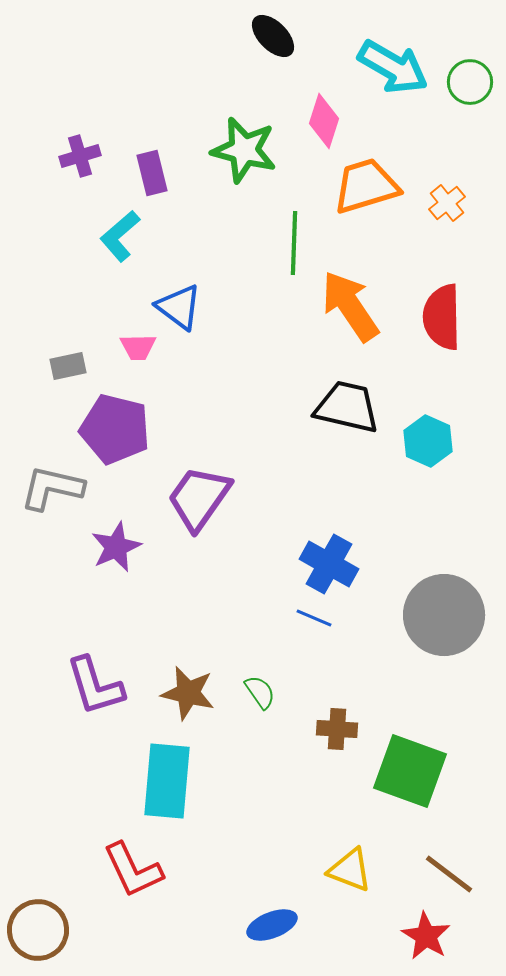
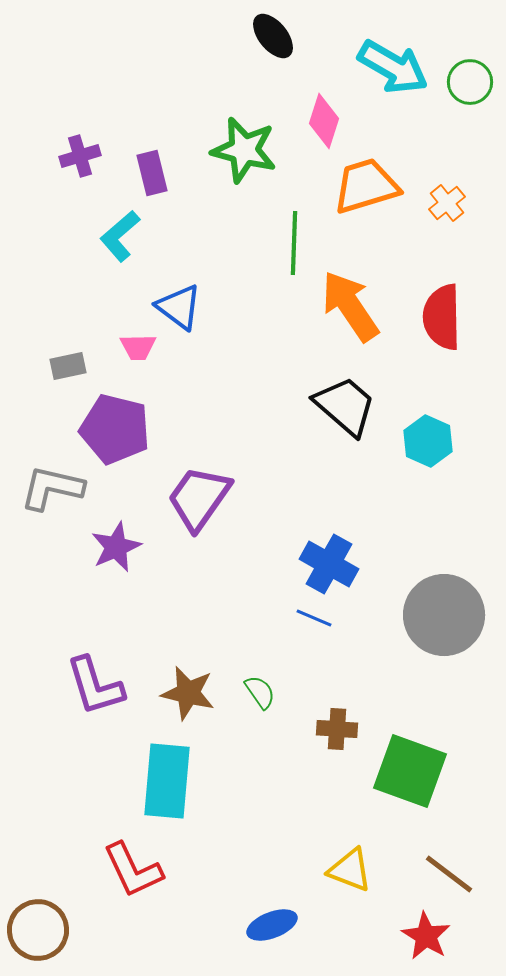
black ellipse: rotated 6 degrees clockwise
black trapezoid: moved 2 px left, 1 px up; rotated 28 degrees clockwise
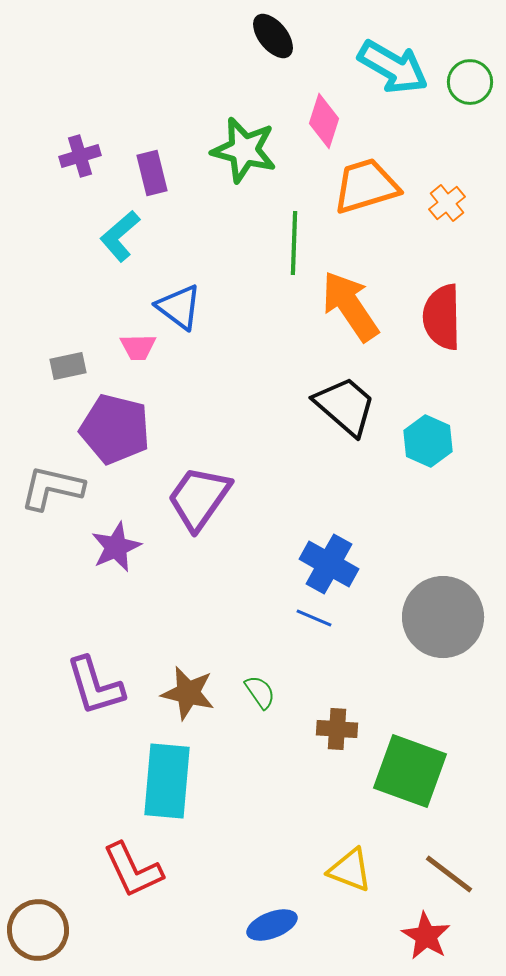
gray circle: moved 1 px left, 2 px down
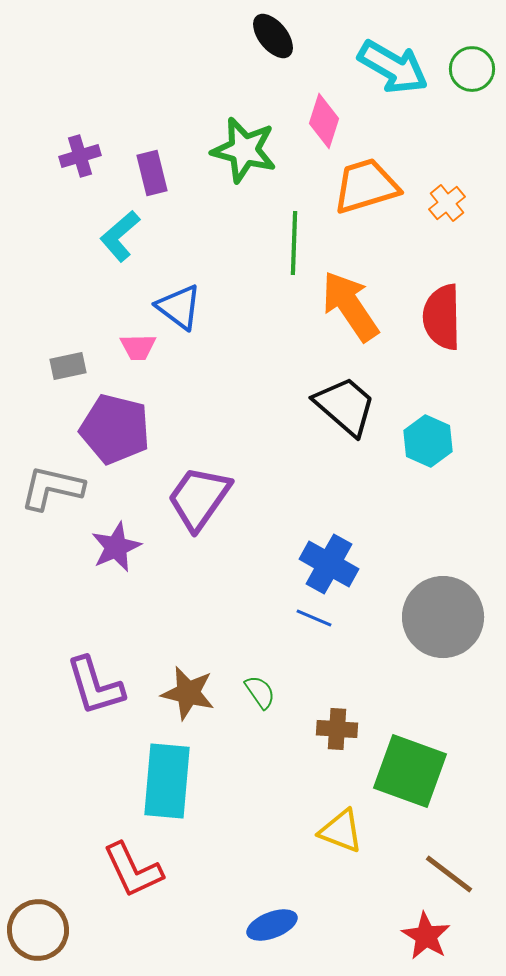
green circle: moved 2 px right, 13 px up
yellow triangle: moved 9 px left, 39 px up
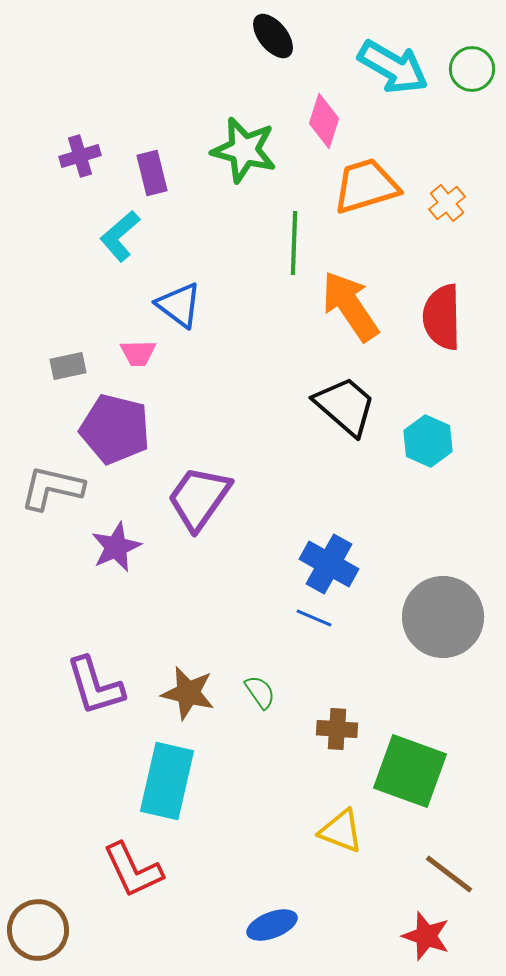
blue triangle: moved 2 px up
pink trapezoid: moved 6 px down
cyan rectangle: rotated 8 degrees clockwise
red star: rotated 12 degrees counterclockwise
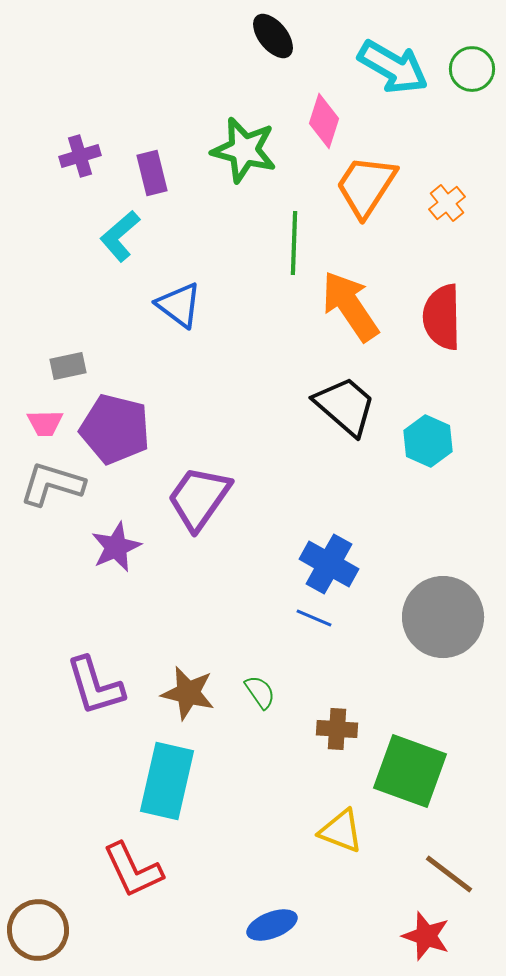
orange trapezoid: rotated 40 degrees counterclockwise
pink trapezoid: moved 93 px left, 70 px down
gray L-shape: moved 4 px up; rotated 4 degrees clockwise
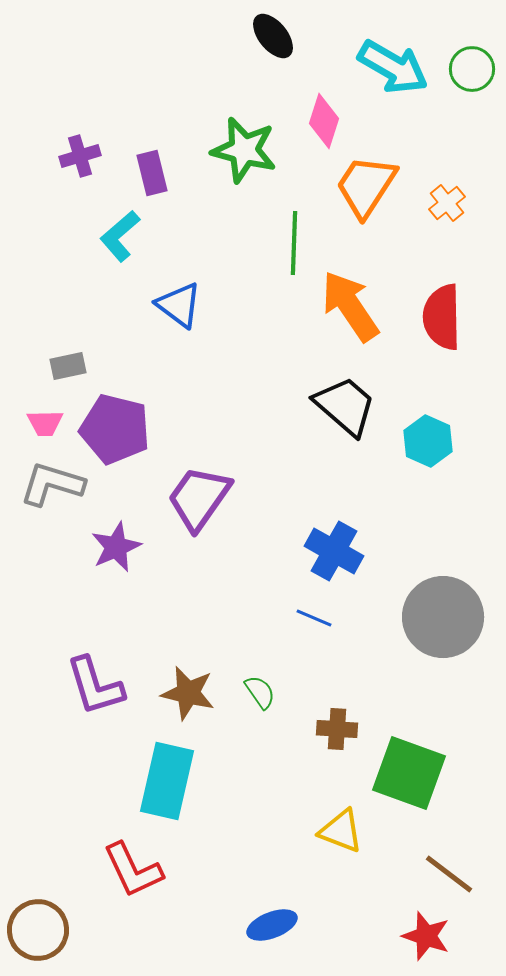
blue cross: moved 5 px right, 13 px up
green square: moved 1 px left, 2 px down
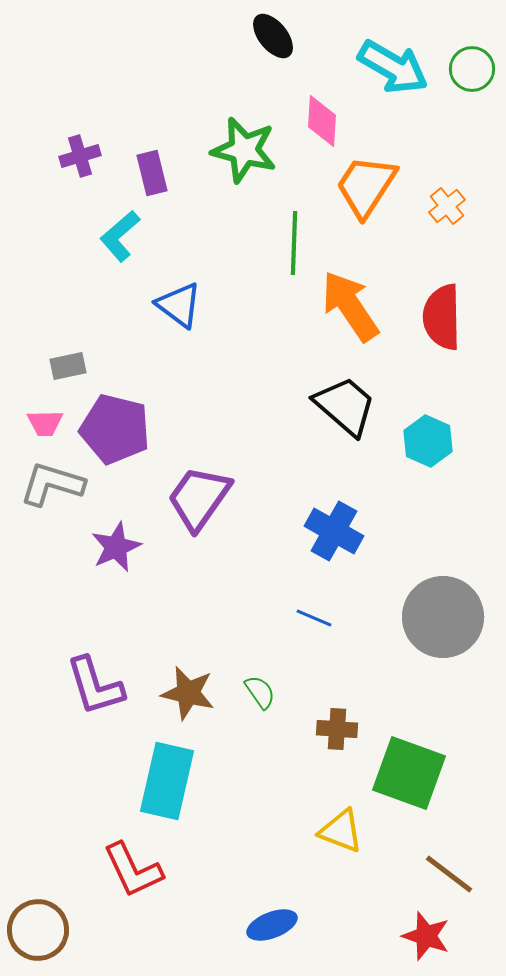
pink diamond: moved 2 px left; rotated 14 degrees counterclockwise
orange cross: moved 3 px down
blue cross: moved 20 px up
